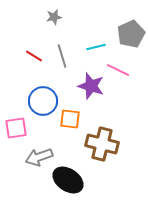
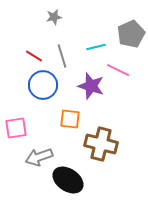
blue circle: moved 16 px up
brown cross: moved 1 px left
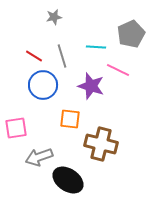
cyan line: rotated 18 degrees clockwise
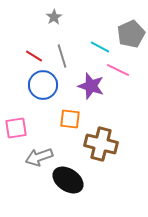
gray star: rotated 21 degrees counterclockwise
cyan line: moved 4 px right; rotated 24 degrees clockwise
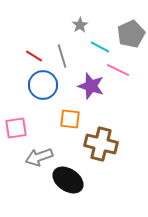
gray star: moved 26 px right, 8 px down
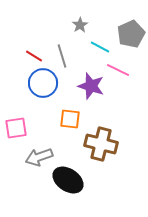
blue circle: moved 2 px up
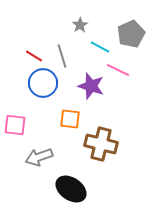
pink square: moved 1 px left, 3 px up; rotated 15 degrees clockwise
black ellipse: moved 3 px right, 9 px down
